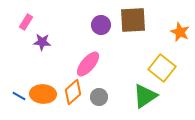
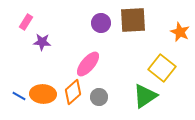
purple circle: moved 2 px up
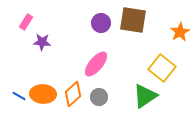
brown square: rotated 12 degrees clockwise
orange star: rotated 18 degrees clockwise
pink ellipse: moved 8 px right
orange diamond: moved 2 px down
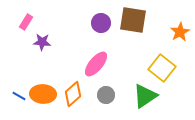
gray circle: moved 7 px right, 2 px up
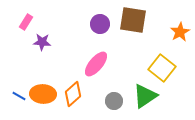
purple circle: moved 1 px left, 1 px down
gray circle: moved 8 px right, 6 px down
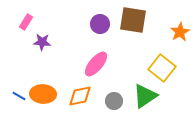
orange diamond: moved 7 px right, 2 px down; rotated 30 degrees clockwise
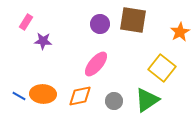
purple star: moved 1 px right, 1 px up
green triangle: moved 2 px right, 4 px down
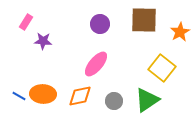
brown square: moved 11 px right; rotated 8 degrees counterclockwise
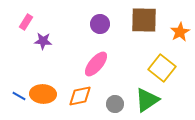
gray circle: moved 1 px right, 3 px down
